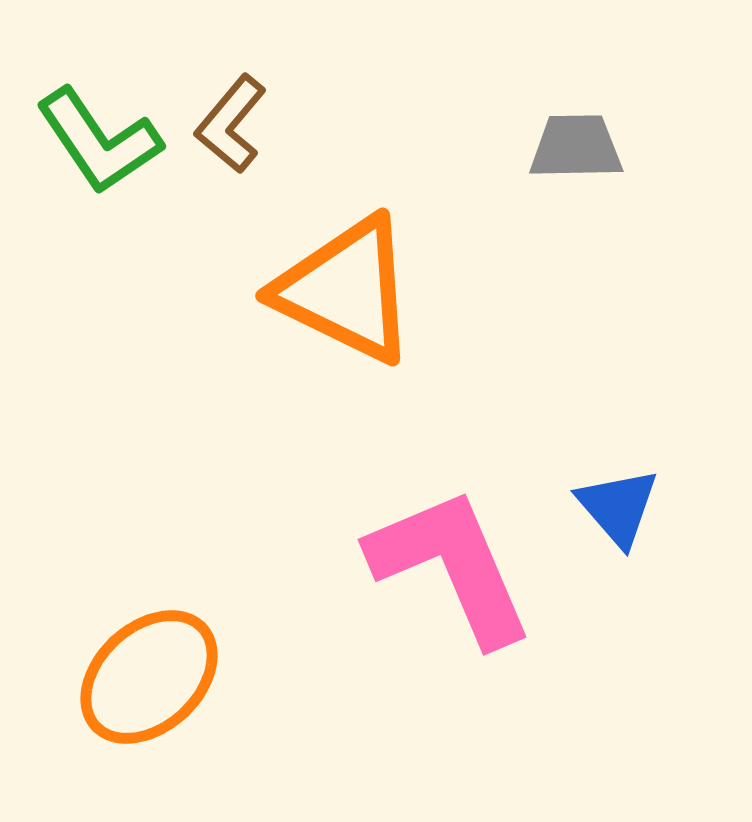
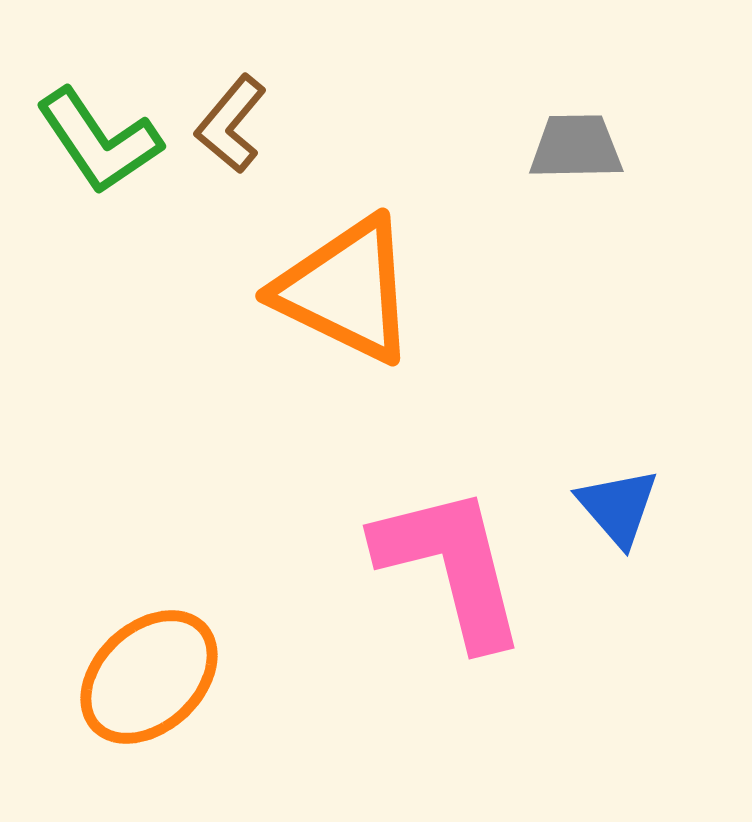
pink L-shape: rotated 9 degrees clockwise
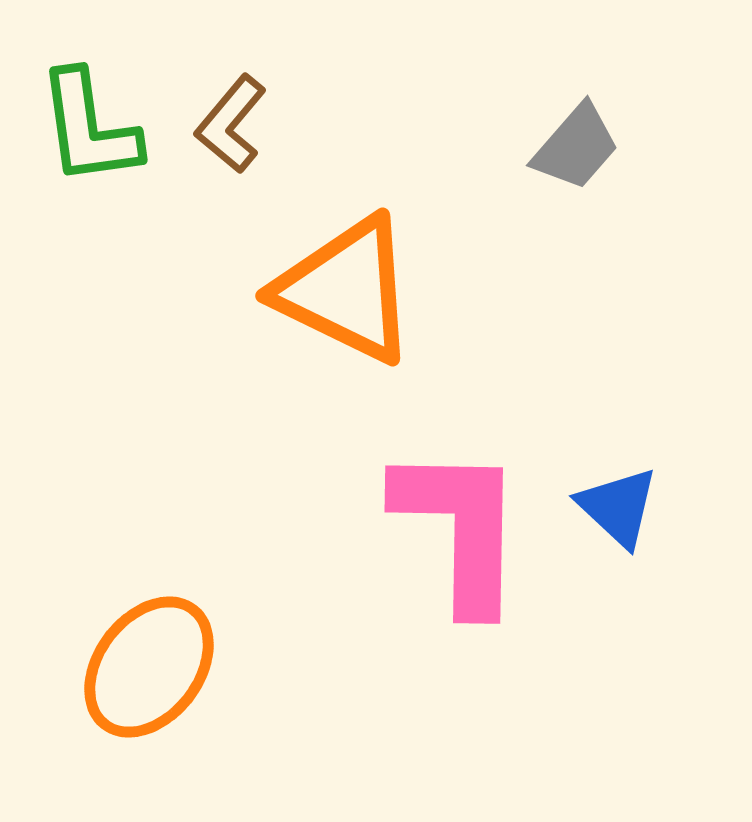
green L-shape: moved 10 px left, 13 px up; rotated 26 degrees clockwise
gray trapezoid: rotated 132 degrees clockwise
blue triangle: rotated 6 degrees counterclockwise
pink L-shape: moved 9 px right, 38 px up; rotated 15 degrees clockwise
orange ellipse: moved 10 px up; rotated 10 degrees counterclockwise
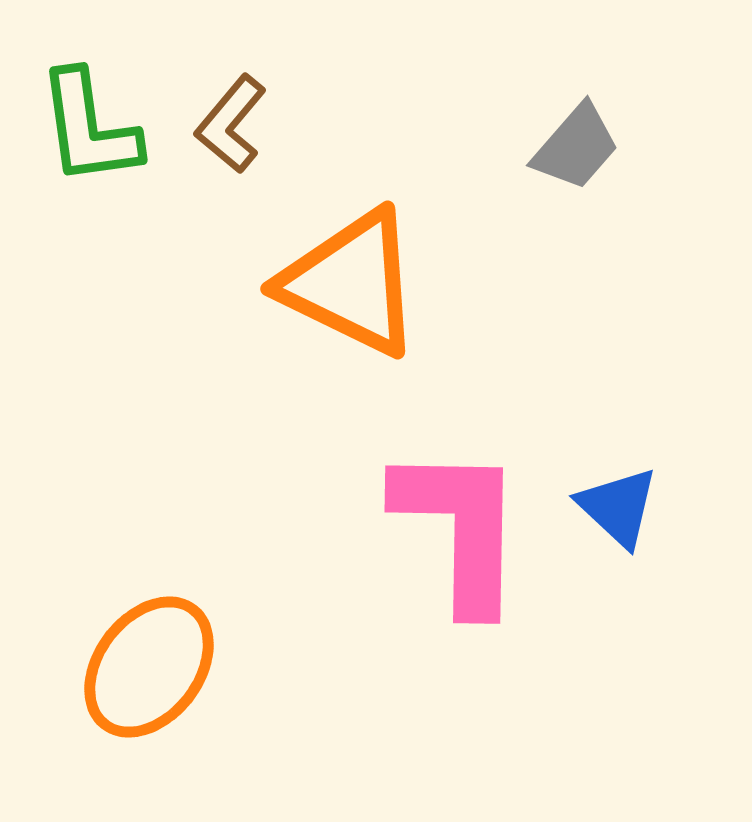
orange triangle: moved 5 px right, 7 px up
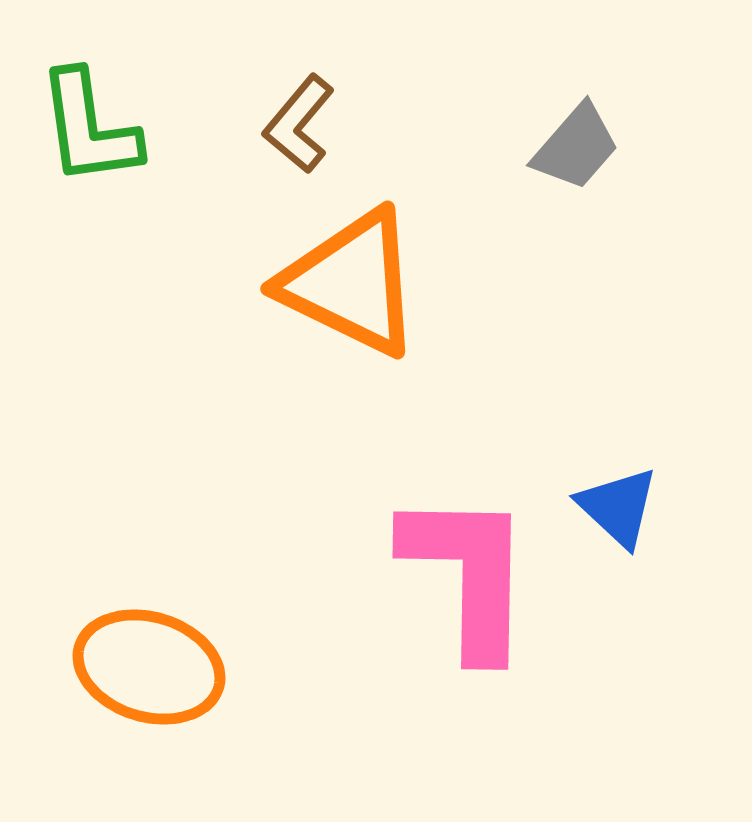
brown L-shape: moved 68 px right
pink L-shape: moved 8 px right, 46 px down
orange ellipse: rotated 70 degrees clockwise
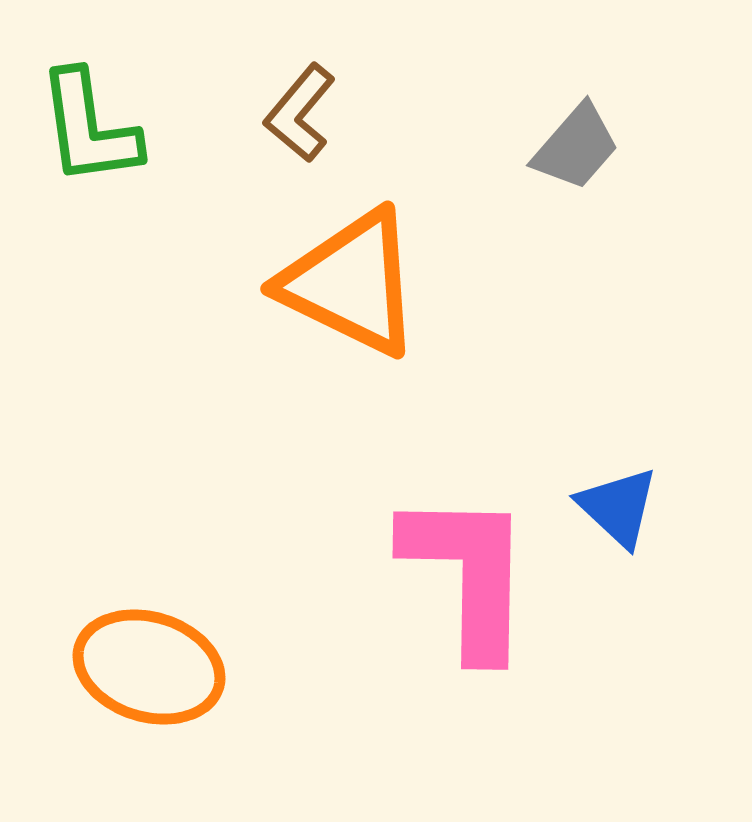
brown L-shape: moved 1 px right, 11 px up
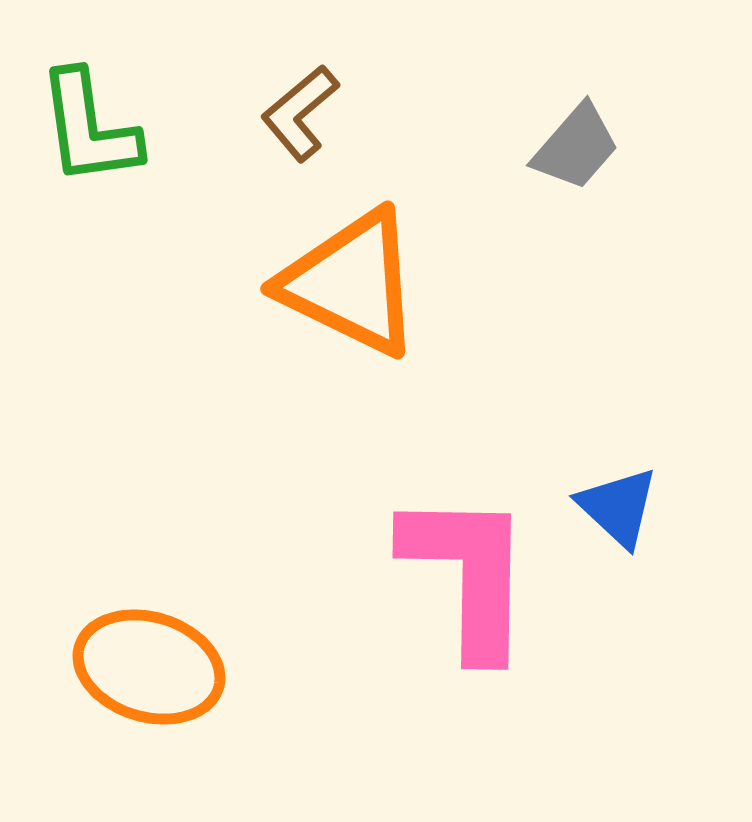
brown L-shape: rotated 10 degrees clockwise
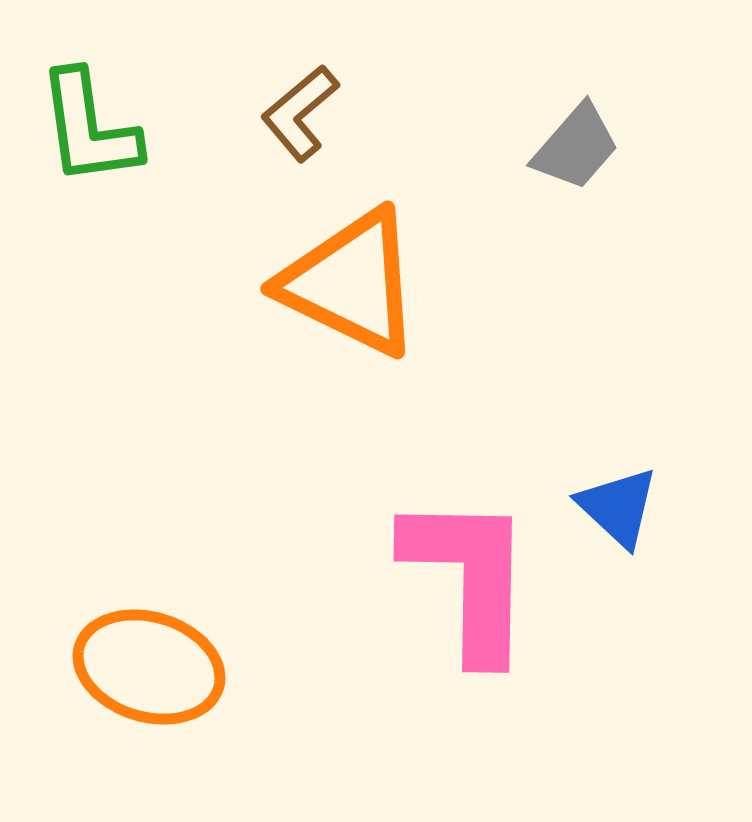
pink L-shape: moved 1 px right, 3 px down
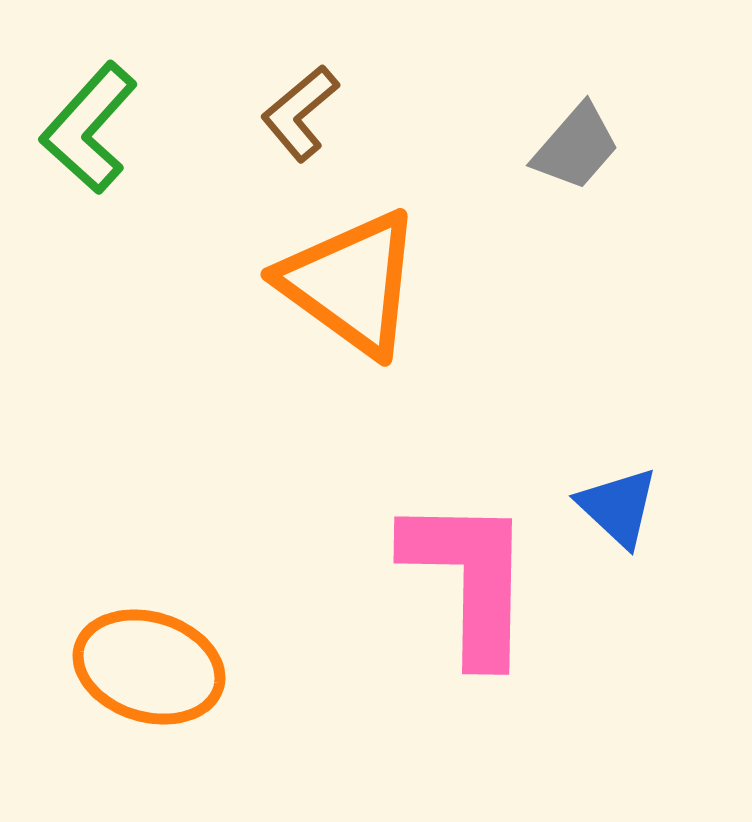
green L-shape: rotated 50 degrees clockwise
orange triangle: rotated 10 degrees clockwise
pink L-shape: moved 2 px down
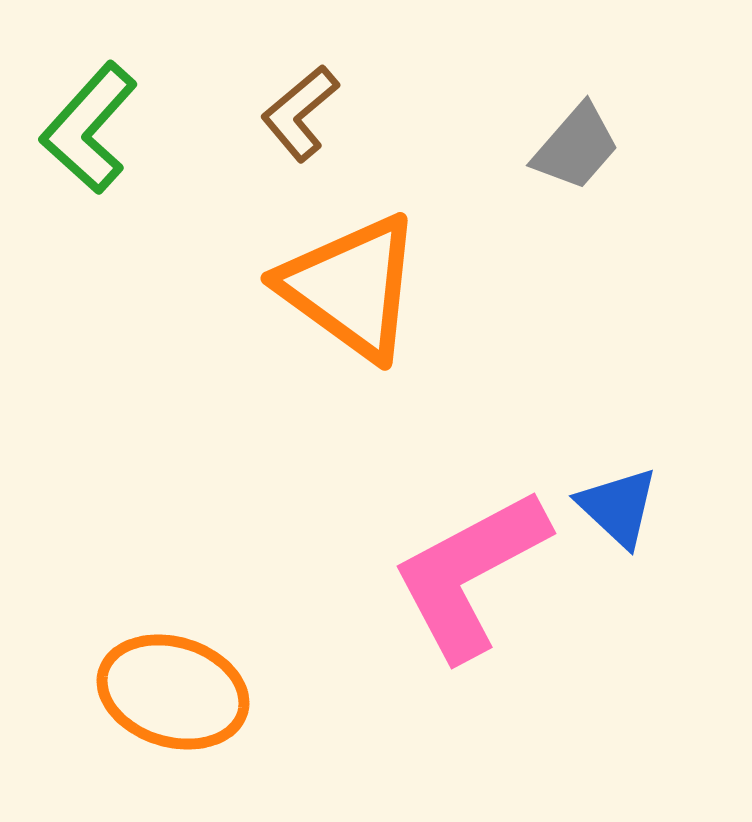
orange triangle: moved 4 px down
pink L-shape: moved 1 px right, 5 px up; rotated 119 degrees counterclockwise
orange ellipse: moved 24 px right, 25 px down
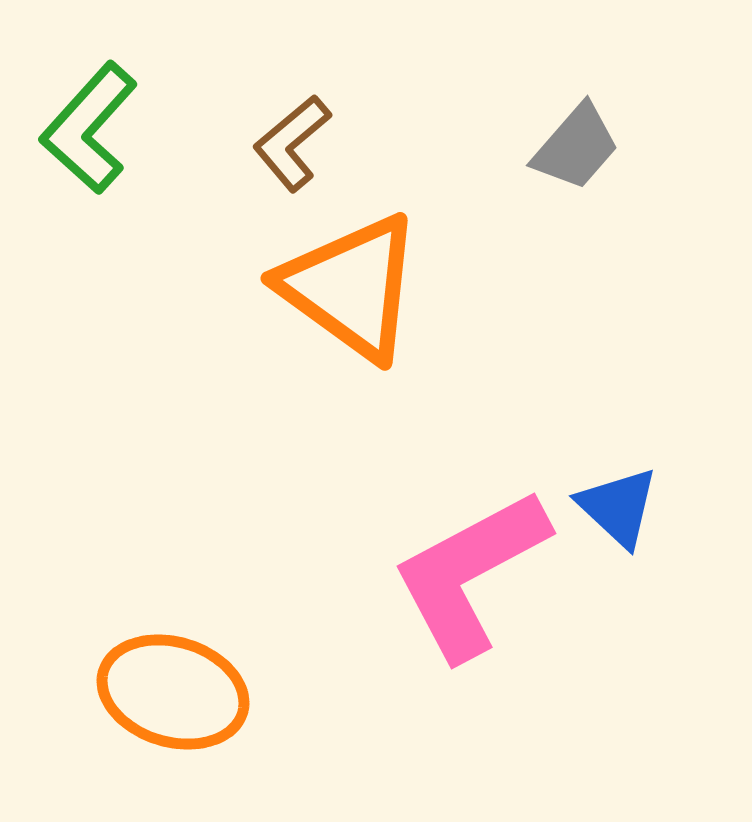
brown L-shape: moved 8 px left, 30 px down
